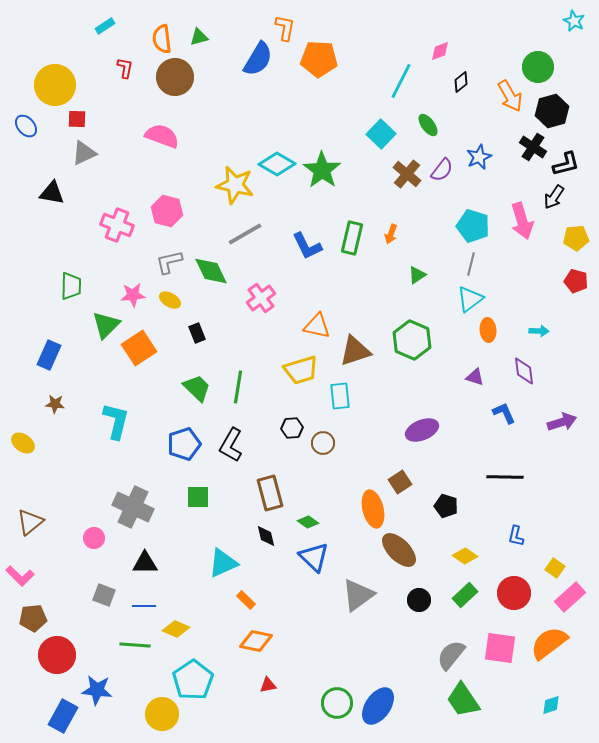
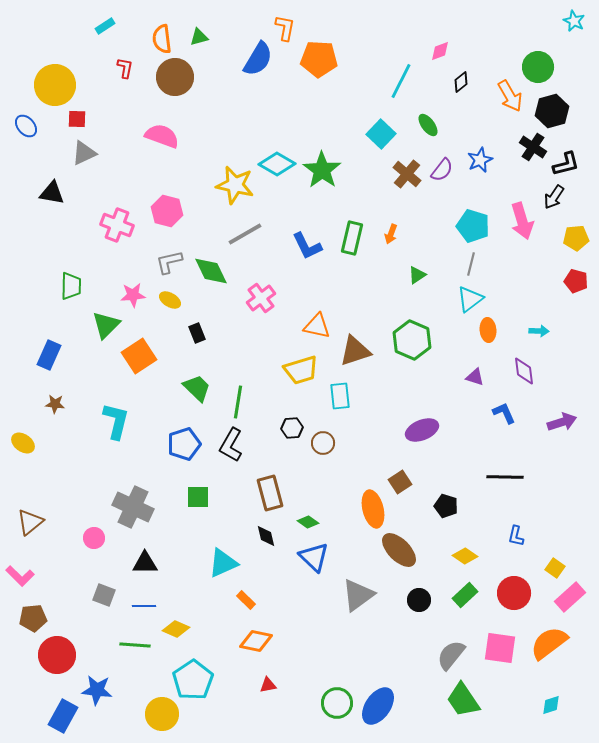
blue star at (479, 157): moved 1 px right, 3 px down
orange square at (139, 348): moved 8 px down
green line at (238, 387): moved 15 px down
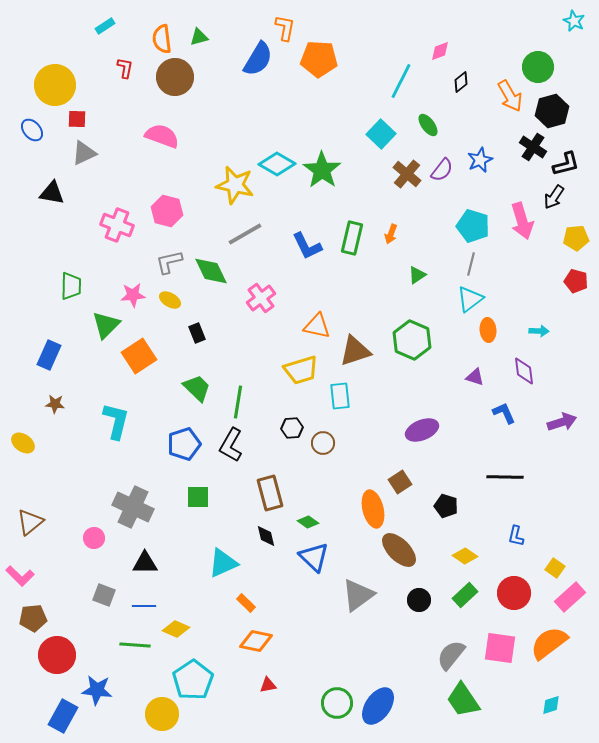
blue ellipse at (26, 126): moved 6 px right, 4 px down
orange rectangle at (246, 600): moved 3 px down
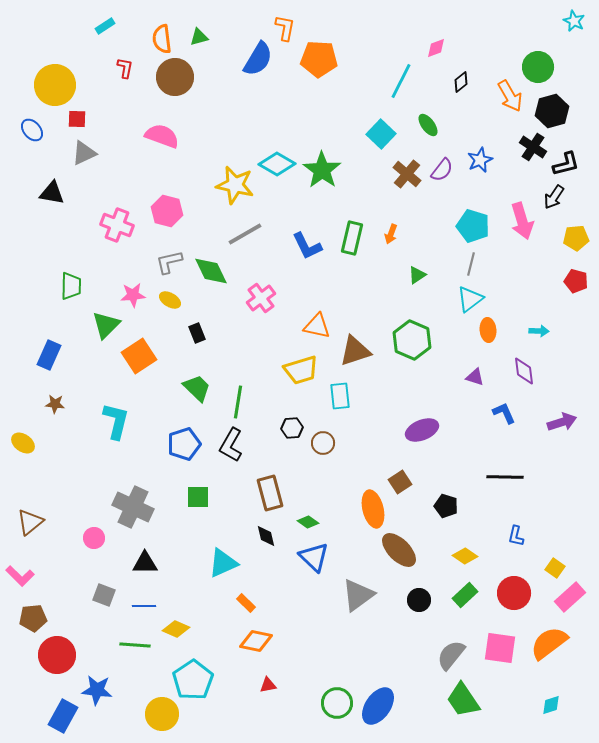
pink diamond at (440, 51): moved 4 px left, 3 px up
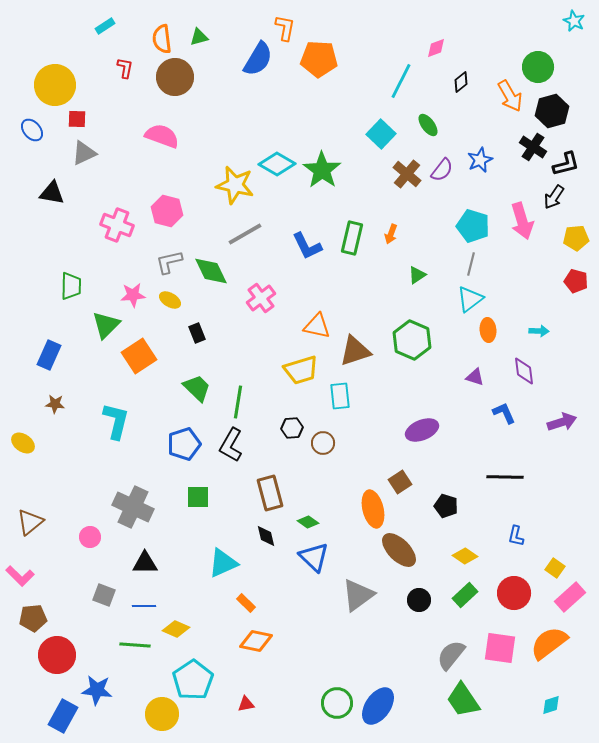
pink circle at (94, 538): moved 4 px left, 1 px up
red triangle at (268, 685): moved 22 px left, 19 px down
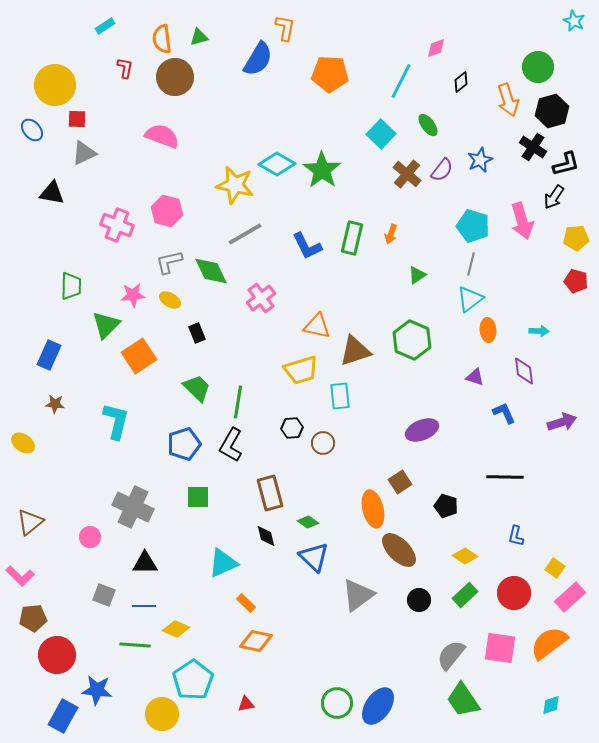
orange pentagon at (319, 59): moved 11 px right, 15 px down
orange arrow at (510, 96): moved 2 px left, 4 px down; rotated 12 degrees clockwise
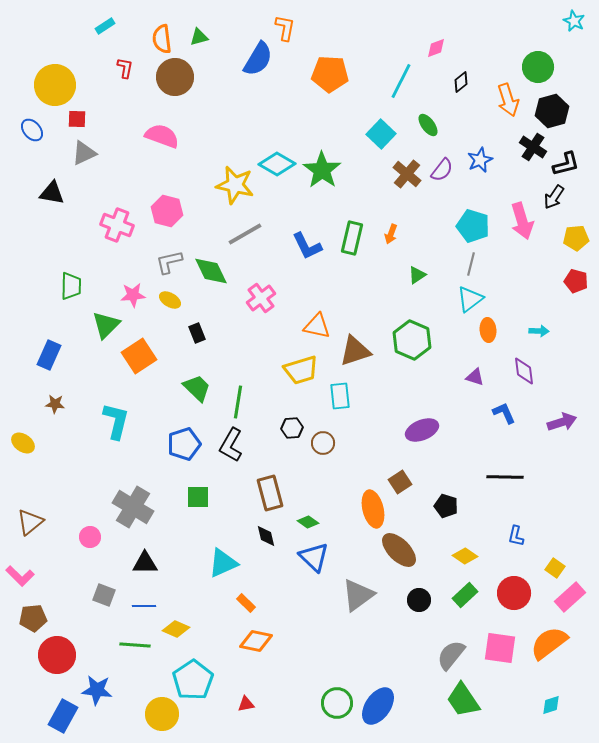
gray cross at (133, 507): rotated 6 degrees clockwise
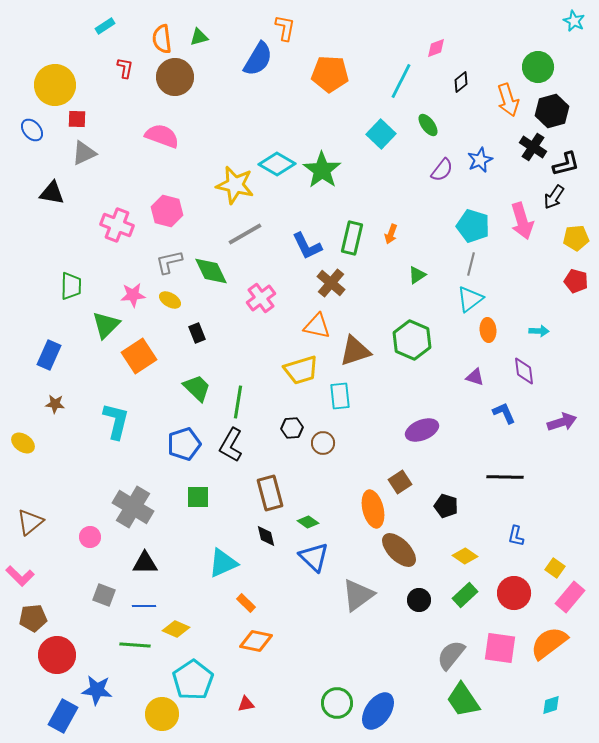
brown cross at (407, 174): moved 76 px left, 109 px down
pink rectangle at (570, 597): rotated 8 degrees counterclockwise
blue ellipse at (378, 706): moved 5 px down
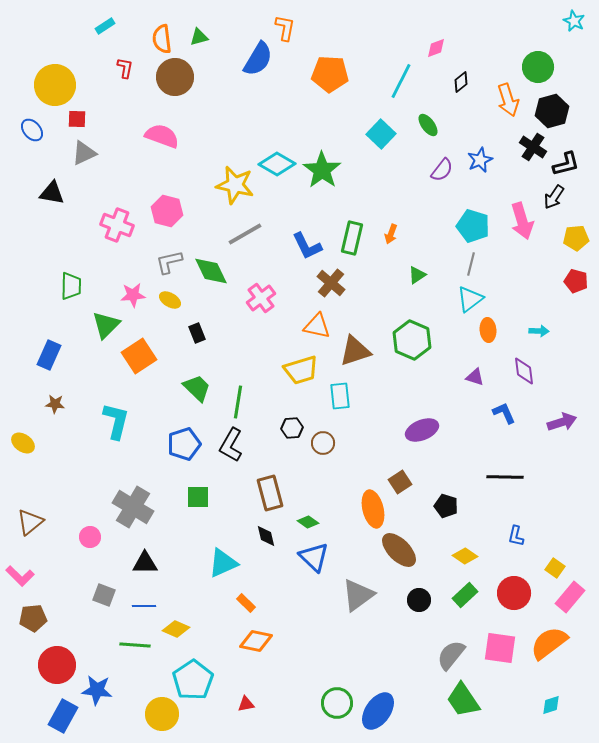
red circle at (57, 655): moved 10 px down
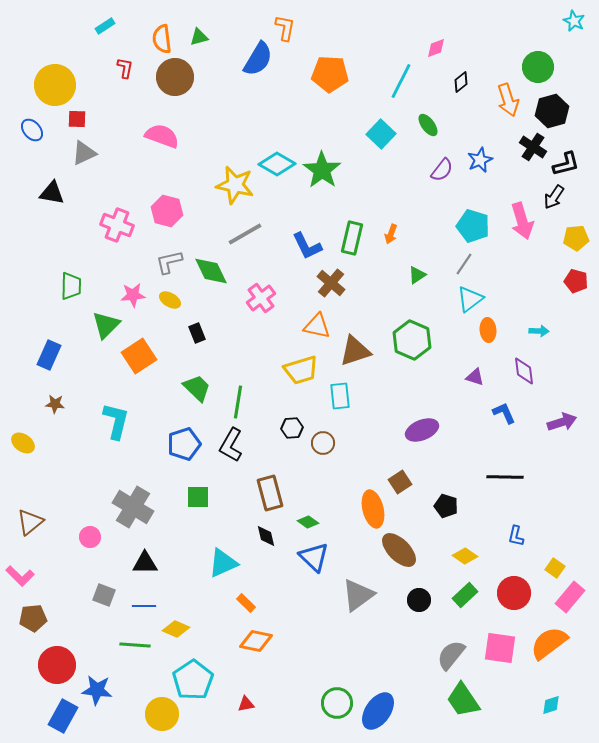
gray line at (471, 264): moved 7 px left; rotated 20 degrees clockwise
